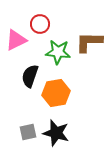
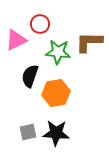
black star: rotated 12 degrees counterclockwise
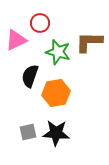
red circle: moved 1 px up
green star: rotated 10 degrees clockwise
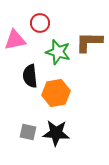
pink triangle: moved 1 px left; rotated 15 degrees clockwise
black semicircle: rotated 25 degrees counterclockwise
gray square: rotated 24 degrees clockwise
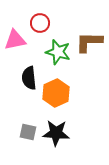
black semicircle: moved 1 px left, 2 px down
orange hexagon: rotated 16 degrees counterclockwise
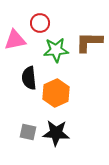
green star: moved 2 px left, 2 px up; rotated 20 degrees counterclockwise
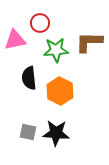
orange hexagon: moved 4 px right, 2 px up; rotated 8 degrees counterclockwise
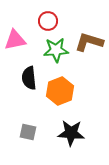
red circle: moved 8 px right, 2 px up
brown L-shape: rotated 16 degrees clockwise
orange hexagon: rotated 12 degrees clockwise
black star: moved 15 px right
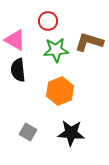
pink triangle: rotated 40 degrees clockwise
black semicircle: moved 11 px left, 8 px up
gray square: rotated 18 degrees clockwise
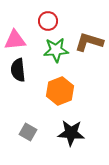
pink triangle: rotated 35 degrees counterclockwise
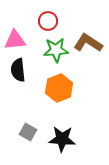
brown L-shape: moved 1 px left, 1 px down; rotated 16 degrees clockwise
orange hexagon: moved 1 px left, 3 px up
black star: moved 9 px left, 6 px down
